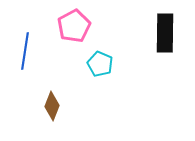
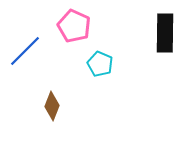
pink pentagon: rotated 20 degrees counterclockwise
blue line: rotated 36 degrees clockwise
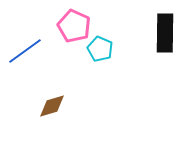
blue line: rotated 9 degrees clockwise
cyan pentagon: moved 15 px up
brown diamond: rotated 52 degrees clockwise
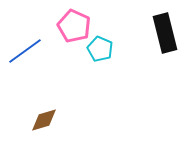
black rectangle: rotated 15 degrees counterclockwise
brown diamond: moved 8 px left, 14 px down
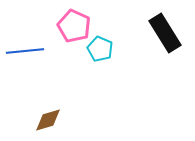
black rectangle: rotated 18 degrees counterclockwise
blue line: rotated 30 degrees clockwise
brown diamond: moved 4 px right
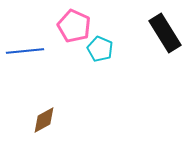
brown diamond: moved 4 px left; rotated 12 degrees counterclockwise
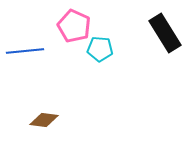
cyan pentagon: rotated 20 degrees counterclockwise
brown diamond: rotated 36 degrees clockwise
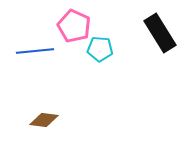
black rectangle: moved 5 px left
blue line: moved 10 px right
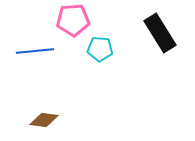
pink pentagon: moved 1 px left, 6 px up; rotated 28 degrees counterclockwise
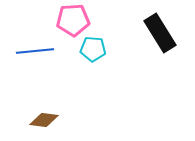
cyan pentagon: moved 7 px left
